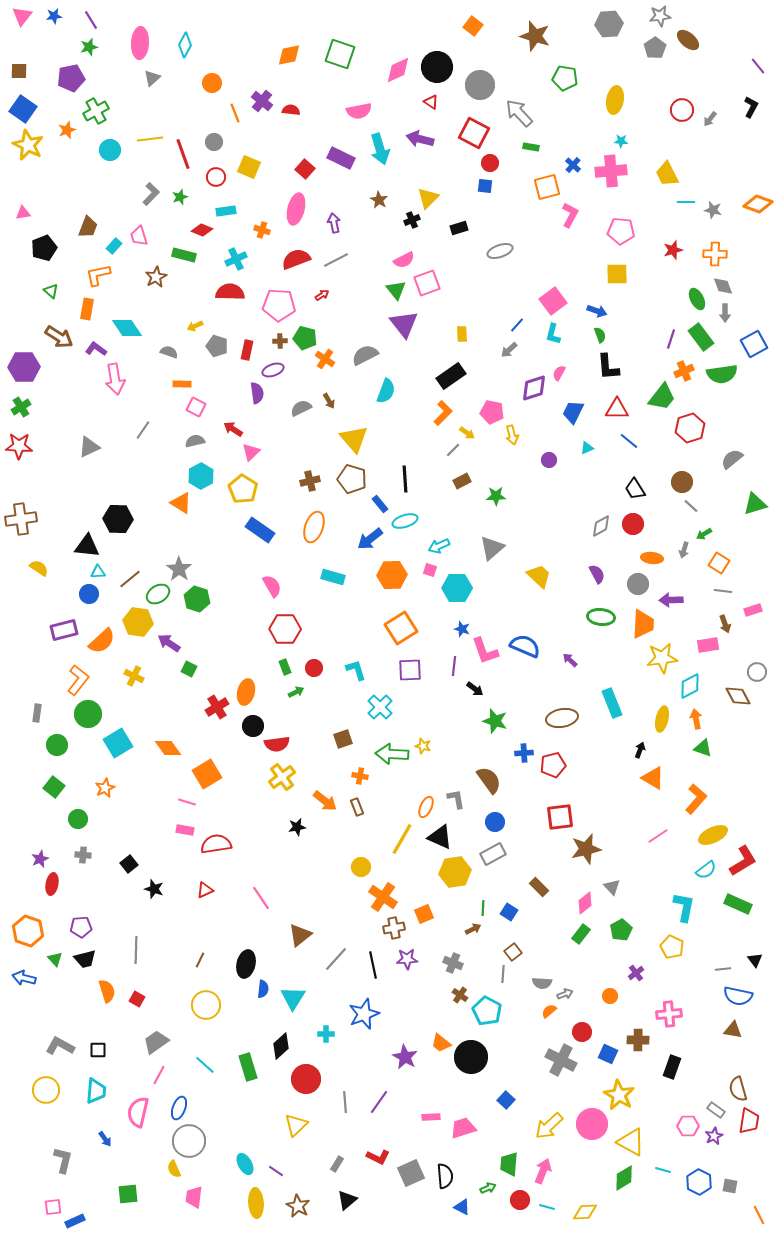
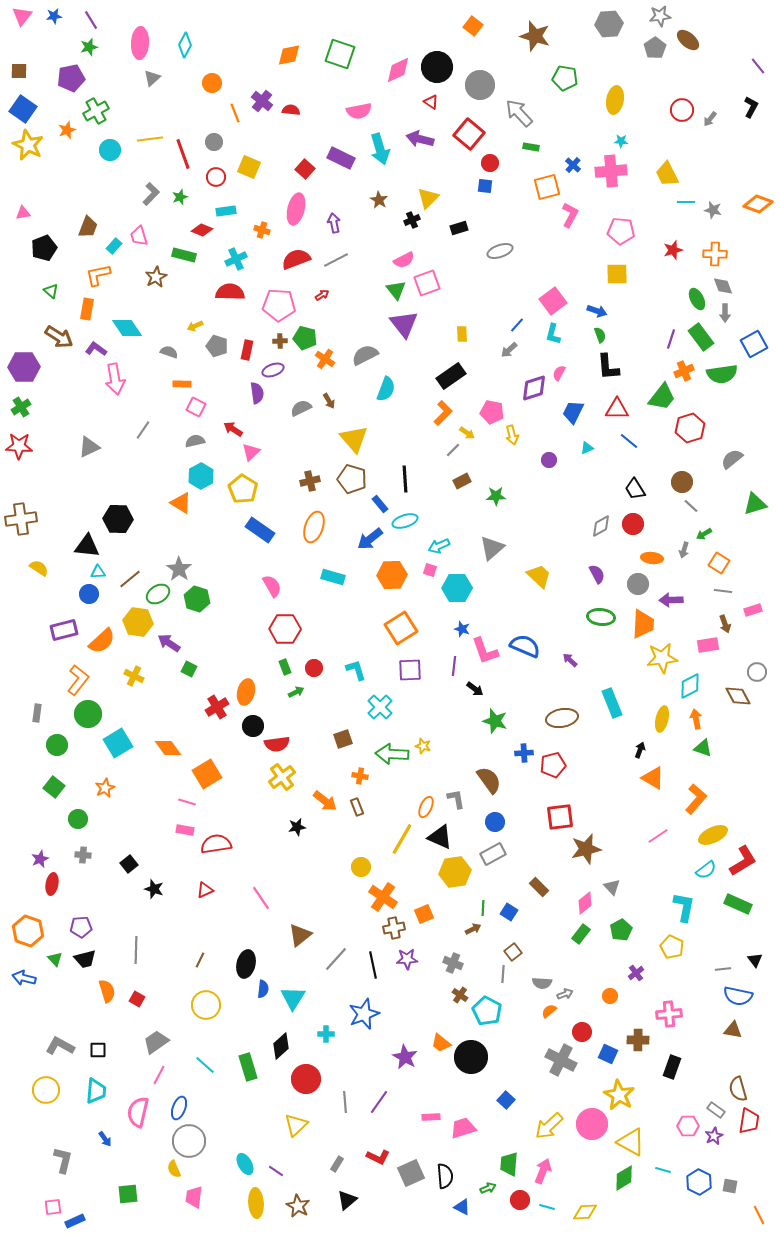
red square at (474, 133): moved 5 px left, 1 px down; rotated 12 degrees clockwise
cyan semicircle at (386, 391): moved 2 px up
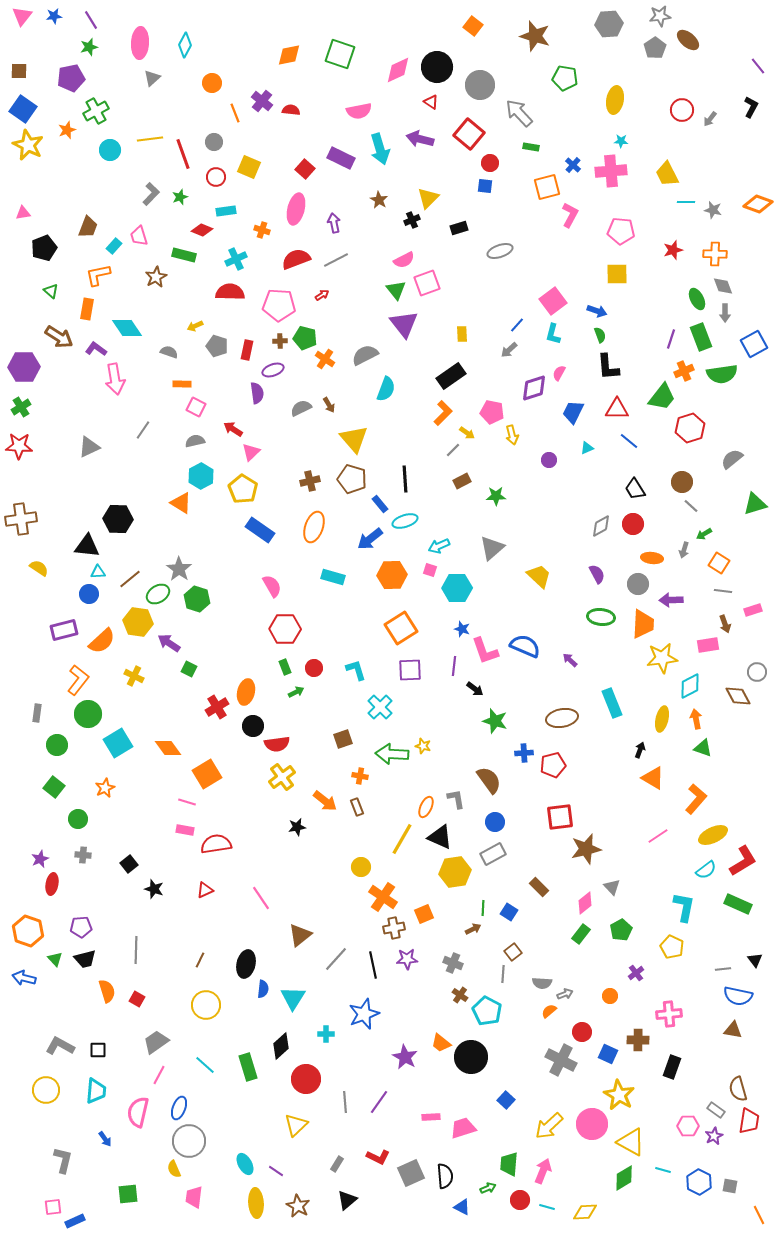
green rectangle at (701, 337): rotated 16 degrees clockwise
brown arrow at (329, 401): moved 4 px down
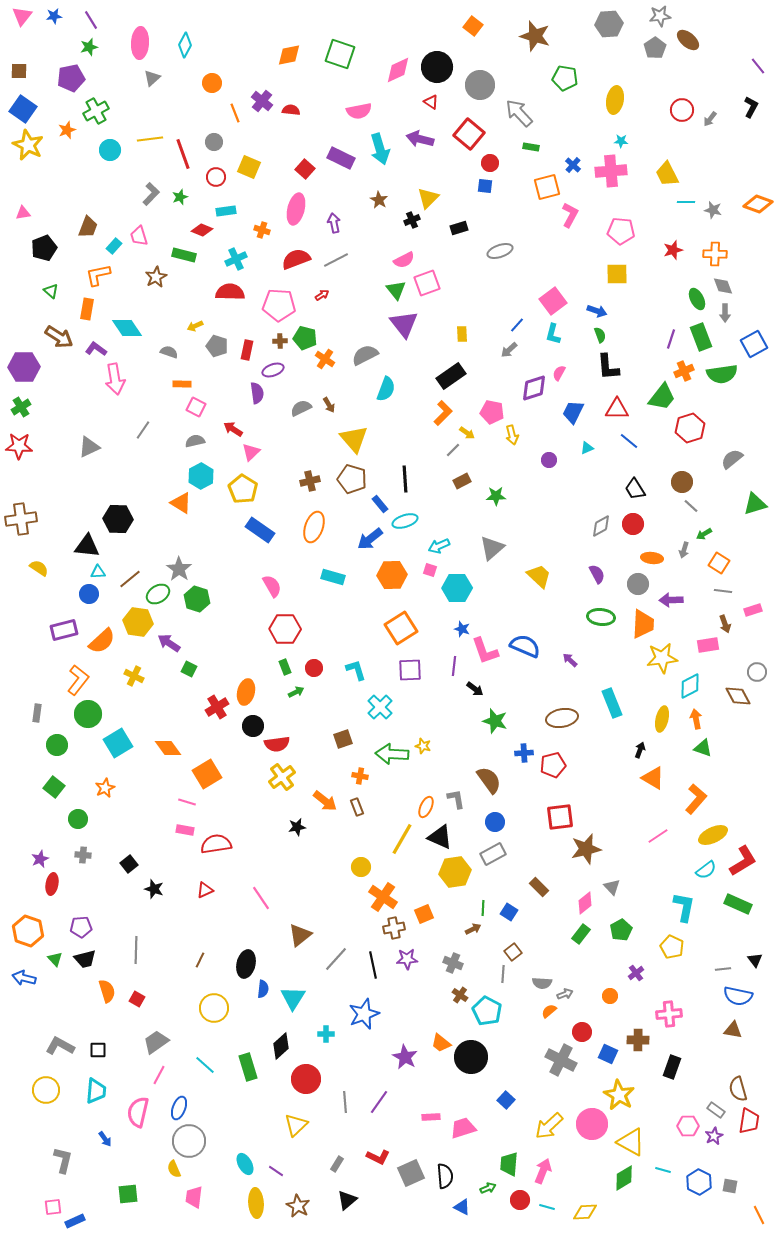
yellow circle at (206, 1005): moved 8 px right, 3 px down
